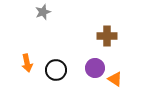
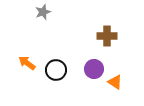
orange arrow: rotated 138 degrees clockwise
purple circle: moved 1 px left, 1 px down
orange triangle: moved 3 px down
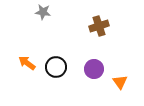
gray star: rotated 28 degrees clockwise
brown cross: moved 8 px left, 10 px up; rotated 18 degrees counterclockwise
black circle: moved 3 px up
orange triangle: moved 5 px right; rotated 21 degrees clockwise
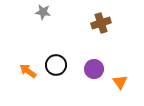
brown cross: moved 2 px right, 3 px up
orange arrow: moved 1 px right, 8 px down
black circle: moved 2 px up
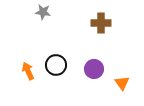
brown cross: rotated 18 degrees clockwise
orange arrow: rotated 30 degrees clockwise
orange triangle: moved 2 px right, 1 px down
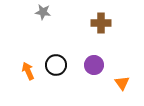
purple circle: moved 4 px up
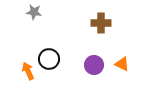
gray star: moved 9 px left
black circle: moved 7 px left, 6 px up
orange triangle: moved 19 px up; rotated 28 degrees counterclockwise
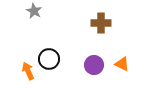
gray star: moved 1 px up; rotated 21 degrees clockwise
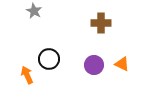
orange arrow: moved 1 px left, 4 px down
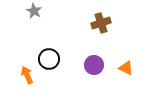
brown cross: rotated 18 degrees counterclockwise
orange triangle: moved 4 px right, 4 px down
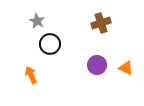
gray star: moved 3 px right, 10 px down
black circle: moved 1 px right, 15 px up
purple circle: moved 3 px right
orange arrow: moved 4 px right
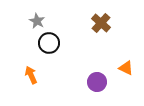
brown cross: rotated 30 degrees counterclockwise
black circle: moved 1 px left, 1 px up
purple circle: moved 17 px down
